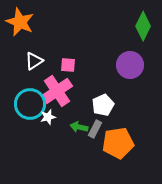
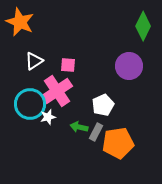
purple circle: moved 1 px left, 1 px down
gray rectangle: moved 1 px right, 3 px down
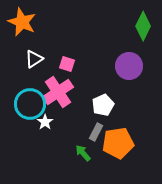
orange star: moved 2 px right
white triangle: moved 2 px up
pink square: moved 1 px left, 1 px up; rotated 14 degrees clockwise
pink cross: moved 1 px right, 1 px down
white star: moved 3 px left, 5 px down; rotated 21 degrees counterclockwise
green arrow: moved 4 px right, 26 px down; rotated 36 degrees clockwise
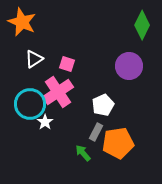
green diamond: moved 1 px left, 1 px up
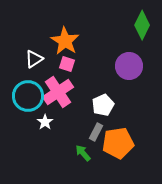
orange star: moved 43 px right, 19 px down; rotated 8 degrees clockwise
cyan circle: moved 2 px left, 8 px up
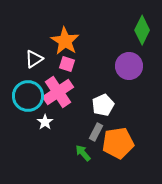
green diamond: moved 5 px down
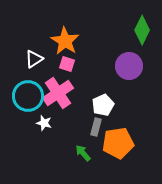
pink cross: moved 1 px down
white star: moved 1 px left, 1 px down; rotated 21 degrees counterclockwise
gray rectangle: moved 5 px up; rotated 12 degrees counterclockwise
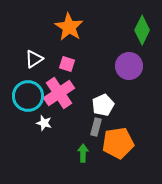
orange star: moved 4 px right, 14 px up
pink cross: moved 1 px right
green arrow: rotated 42 degrees clockwise
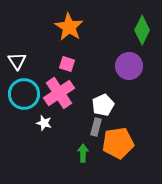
white triangle: moved 17 px left, 2 px down; rotated 30 degrees counterclockwise
cyan circle: moved 4 px left, 2 px up
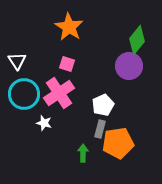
green diamond: moved 5 px left, 10 px down; rotated 12 degrees clockwise
gray rectangle: moved 4 px right, 2 px down
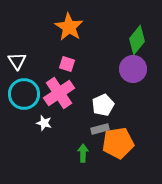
purple circle: moved 4 px right, 3 px down
gray rectangle: rotated 60 degrees clockwise
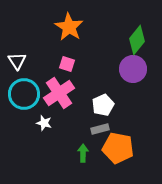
orange pentagon: moved 5 px down; rotated 20 degrees clockwise
